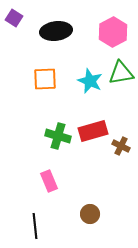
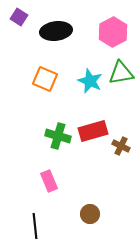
purple square: moved 5 px right, 1 px up
orange square: rotated 25 degrees clockwise
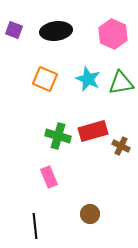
purple square: moved 5 px left, 13 px down; rotated 12 degrees counterclockwise
pink hexagon: moved 2 px down; rotated 8 degrees counterclockwise
green triangle: moved 10 px down
cyan star: moved 2 px left, 2 px up
pink rectangle: moved 4 px up
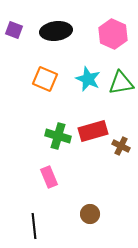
black line: moved 1 px left
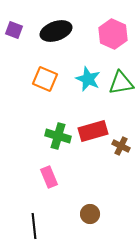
black ellipse: rotated 12 degrees counterclockwise
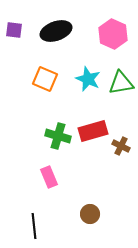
purple square: rotated 12 degrees counterclockwise
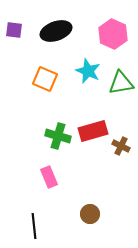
cyan star: moved 8 px up
